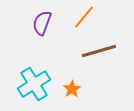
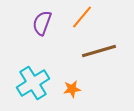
orange line: moved 2 px left
cyan cross: moved 1 px left, 1 px up
orange star: rotated 24 degrees clockwise
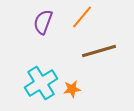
purple semicircle: moved 1 px right, 1 px up
cyan cross: moved 8 px right
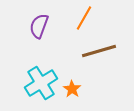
orange line: moved 2 px right, 1 px down; rotated 10 degrees counterclockwise
purple semicircle: moved 4 px left, 4 px down
orange star: rotated 30 degrees counterclockwise
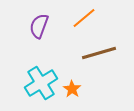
orange line: rotated 20 degrees clockwise
brown line: moved 2 px down
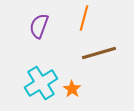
orange line: rotated 35 degrees counterclockwise
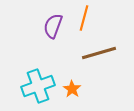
purple semicircle: moved 14 px right
cyan cross: moved 3 px left, 3 px down; rotated 12 degrees clockwise
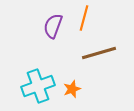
orange star: rotated 18 degrees clockwise
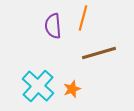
orange line: moved 1 px left
purple semicircle: rotated 25 degrees counterclockwise
cyan cross: rotated 28 degrees counterclockwise
